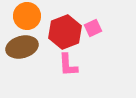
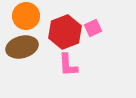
orange circle: moved 1 px left
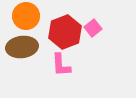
pink square: rotated 12 degrees counterclockwise
brown ellipse: rotated 8 degrees clockwise
pink L-shape: moved 7 px left
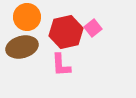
orange circle: moved 1 px right, 1 px down
red hexagon: moved 1 px right; rotated 8 degrees clockwise
brown ellipse: rotated 8 degrees counterclockwise
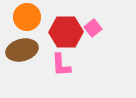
red hexagon: rotated 12 degrees clockwise
brown ellipse: moved 3 px down
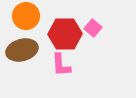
orange circle: moved 1 px left, 1 px up
pink square: rotated 12 degrees counterclockwise
red hexagon: moved 1 px left, 2 px down
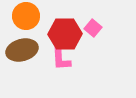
pink L-shape: moved 6 px up
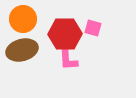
orange circle: moved 3 px left, 3 px down
pink square: rotated 24 degrees counterclockwise
pink L-shape: moved 7 px right
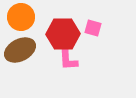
orange circle: moved 2 px left, 2 px up
red hexagon: moved 2 px left
brown ellipse: moved 2 px left; rotated 12 degrees counterclockwise
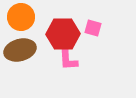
brown ellipse: rotated 12 degrees clockwise
